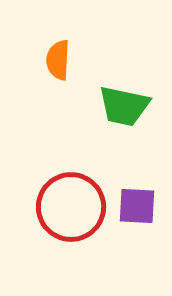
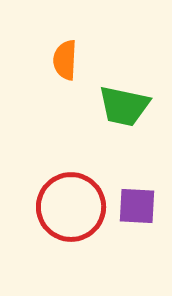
orange semicircle: moved 7 px right
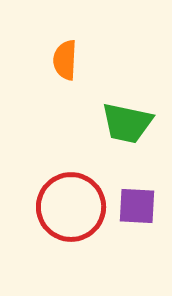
green trapezoid: moved 3 px right, 17 px down
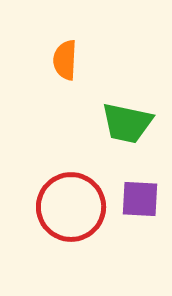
purple square: moved 3 px right, 7 px up
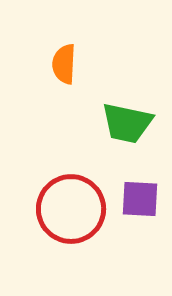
orange semicircle: moved 1 px left, 4 px down
red circle: moved 2 px down
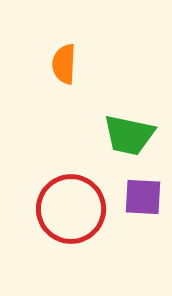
green trapezoid: moved 2 px right, 12 px down
purple square: moved 3 px right, 2 px up
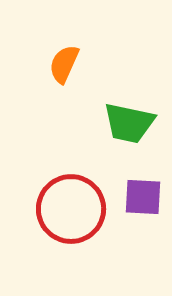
orange semicircle: rotated 21 degrees clockwise
green trapezoid: moved 12 px up
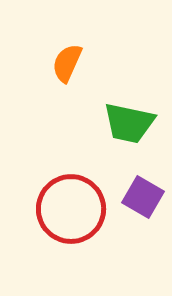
orange semicircle: moved 3 px right, 1 px up
purple square: rotated 27 degrees clockwise
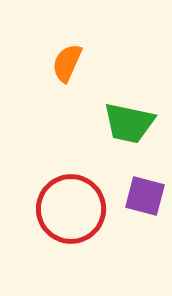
purple square: moved 2 px right, 1 px up; rotated 15 degrees counterclockwise
